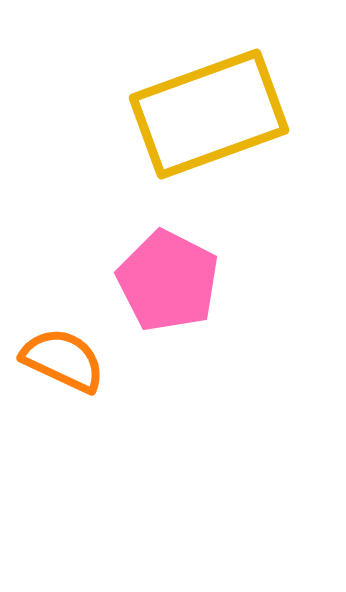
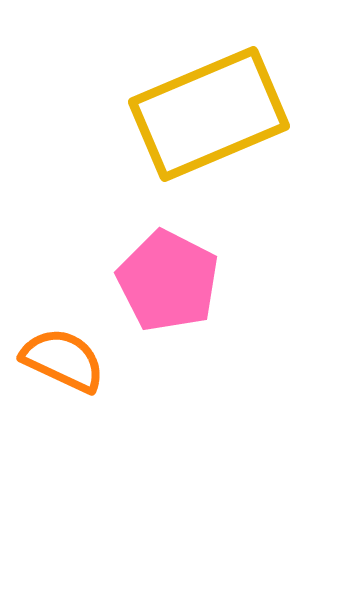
yellow rectangle: rotated 3 degrees counterclockwise
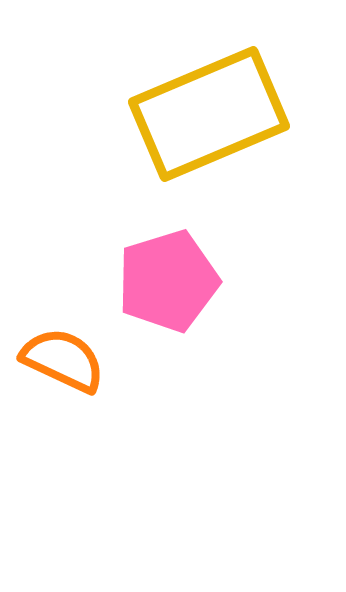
pink pentagon: rotated 28 degrees clockwise
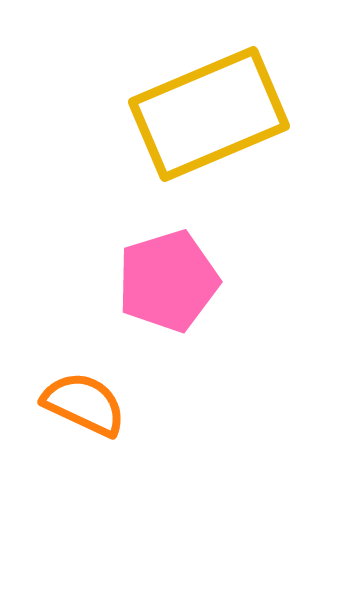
orange semicircle: moved 21 px right, 44 px down
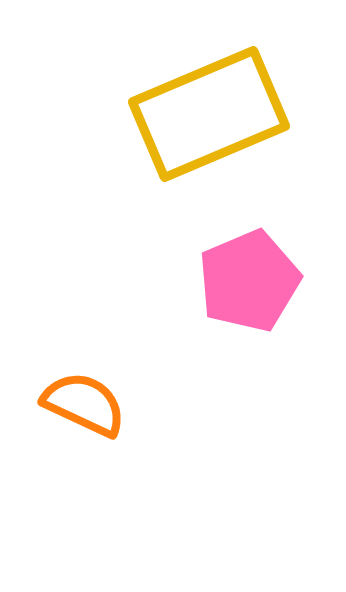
pink pentagon: moved 81 px right; rotated 6 degrees counterclockwise
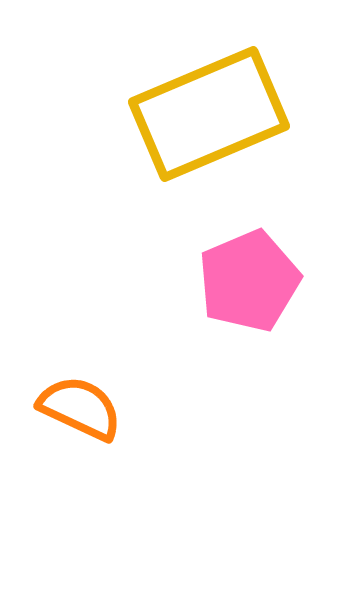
orange semicircle: moved 4 px left, 4 px down
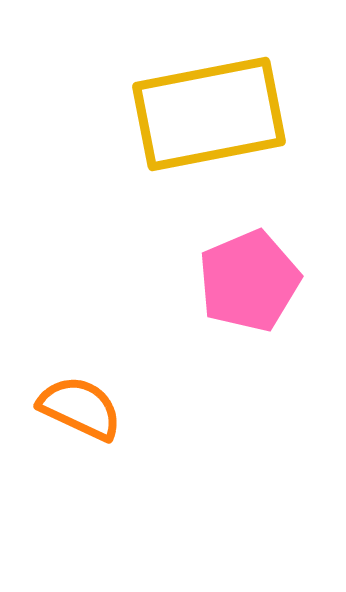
yellow rectangle: rotated 12 degrees clockwise
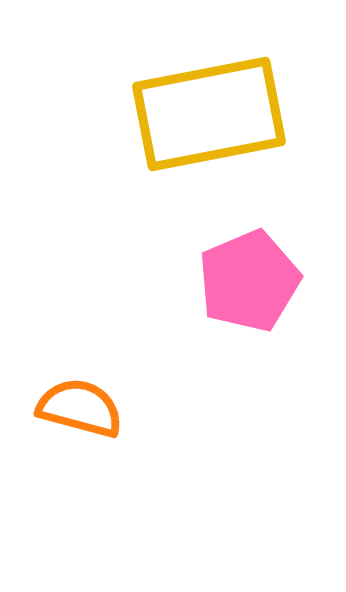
orange semicircle: rotated 10 degrees counterclockwise
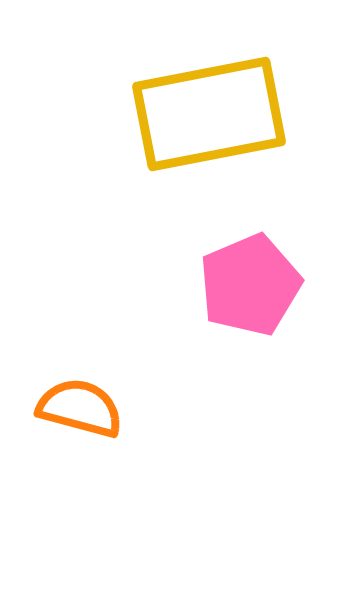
pink pentagon: moved 1 px right, 4 px down
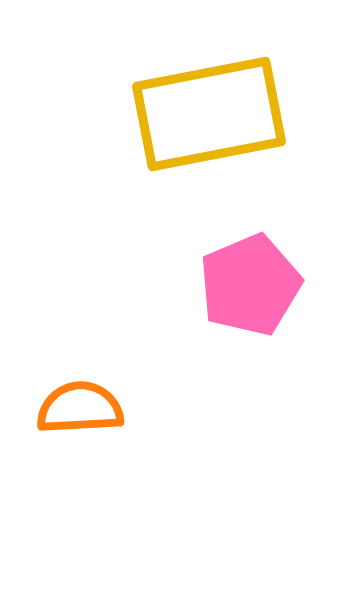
orange semicircle: rotated 18 degrees counterclockwise
